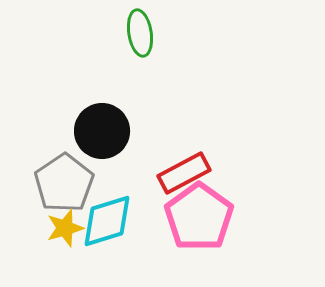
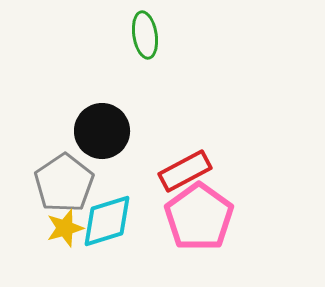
green ellipse: moved 5 px right, 2 px down
red rectangle: moved 1 px right, 2 px up
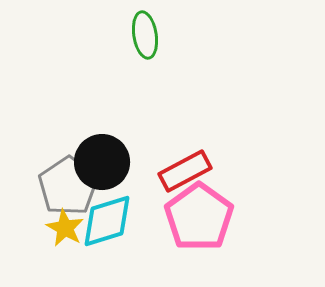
black circle: moved 31 px down
gray pentagon: moved 4 px right, 3 px down
yellow star: rotated 27 degrees counterclockwise
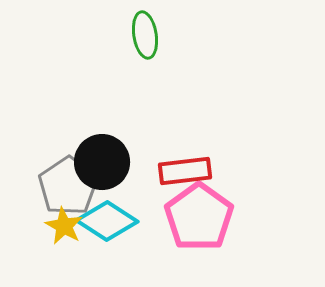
red rectangle: rotated 21 degrees clockwise
cyan diamond: rotated 50 degrees clockwise
yellow star: moved 1 px left, 2 px up
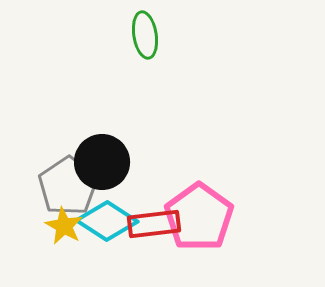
red rectangle: moved 31 px left, 53 px down
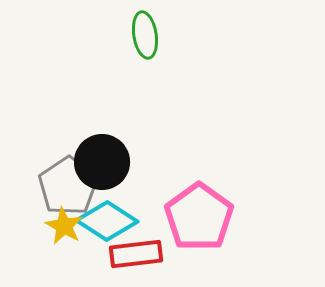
red rectangle: moved 18 px left, 30 px down
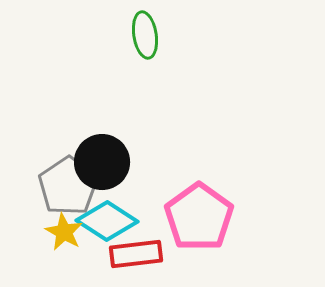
yellow star: moved 6 px down
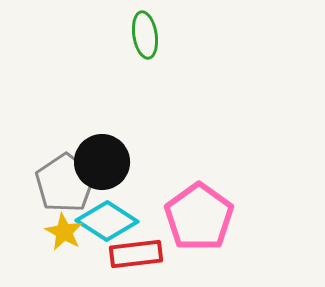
gray pentagon: moved 3 px left, 3 px up
